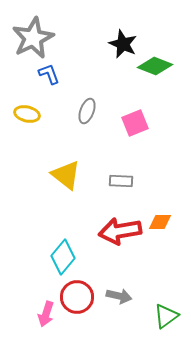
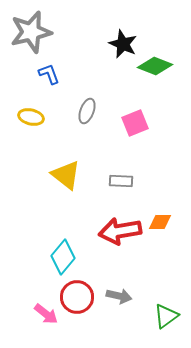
gray star: moved 2 px left, 6 px up; rotated 12 degrees clockwise
yellow ellipse: moved 4 px right, 3 px down
pink arrow: rotated 70 degrees counterclockwise
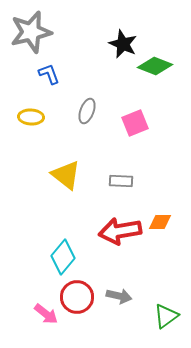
yellow ellipse: rotated 10 degrees counterclockwise
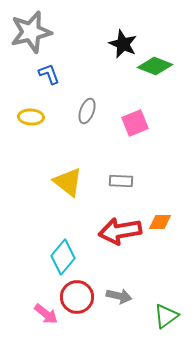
yellow triangle: moved 2 px right, 7 px down
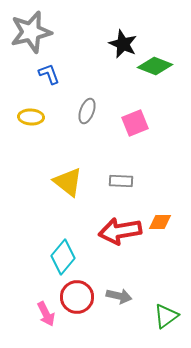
pink arrow: rotated 25 degrees clockwise
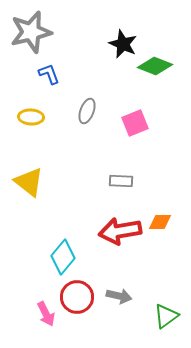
yellow triangle: moved 39 px left
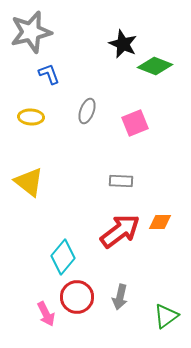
red arrow: rotated 153 degrees clockwise
gray arrow: moved 1 px right, 1 px down; rotated 90 degrees clockwise
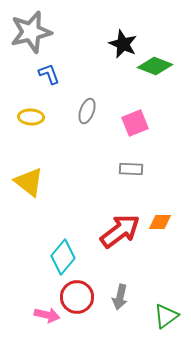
gray rectangle: moved 10 px right, 12 px up
pink arrow: moved 1 px right, 1 px down; rotated 50 degrees counterclockwise
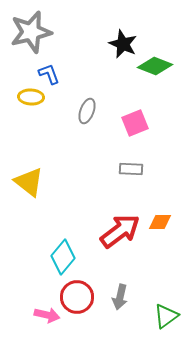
yellow ellipse: moved 20 px up
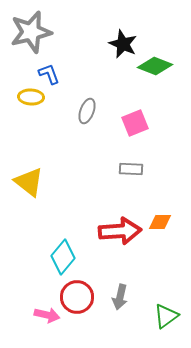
red arrow: rotated 33 degrees clockwise
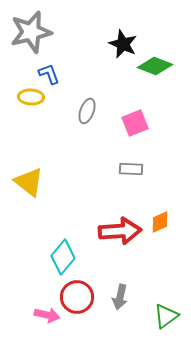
orange diamond: rotated 25 degrees counterclockwise
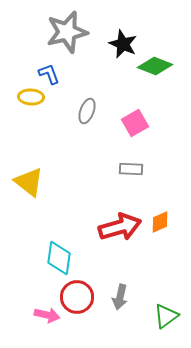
gray star: moved 36 px right
pink square: rotated 8 degrees counterclockwise
red arrow: moved 4 px up; rotated 12 degrees counterclockwise
cyan diamond: moved 4 px left, 1 px down; rotated 32 degrees counterclockwise
